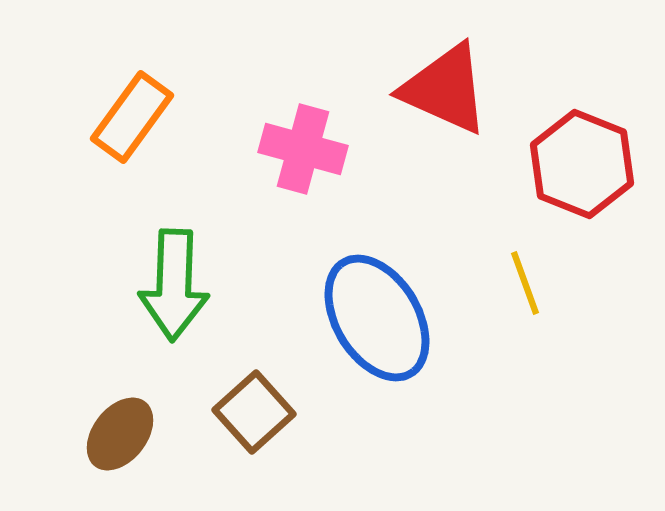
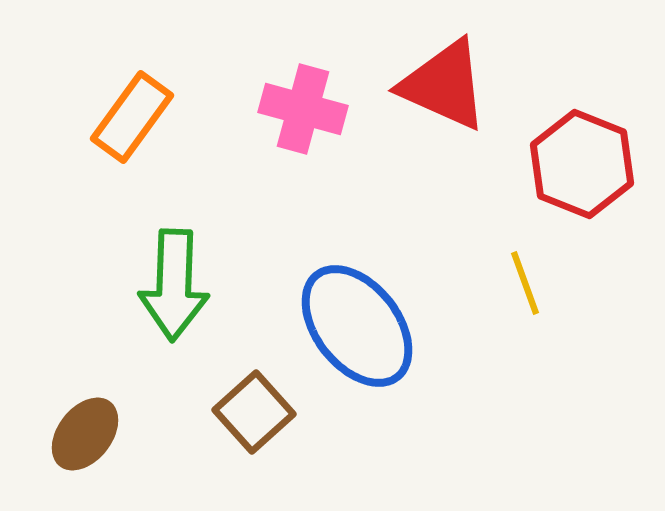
red triangle: moved 1 px left, 4 px up
pink cross: moved 40 px up
blue ellipse: moved 20 px left, 8 px down; rotated 7 degrees counterclockwise
brown ellipse: moved 35 px left
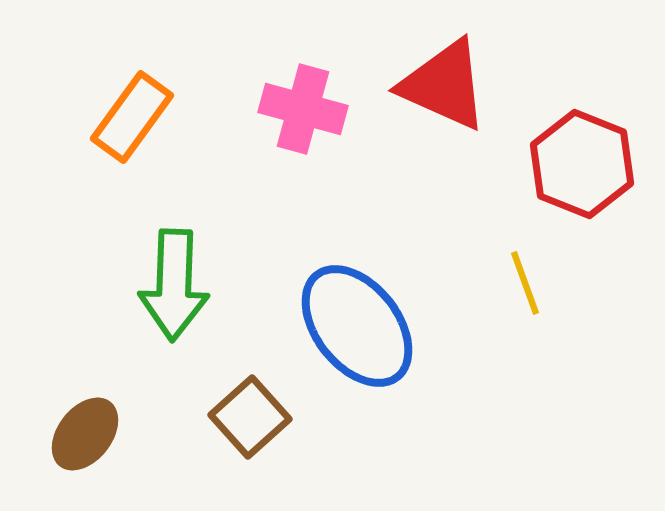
brown square: moved 4 px left, 5 px down
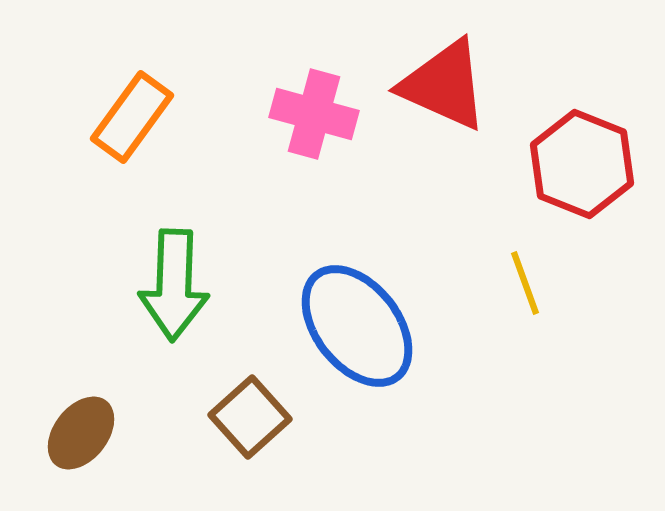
pink cross: moved 11 px right, 5 px down
brown ellipse: moved 4 px left, 1 px up
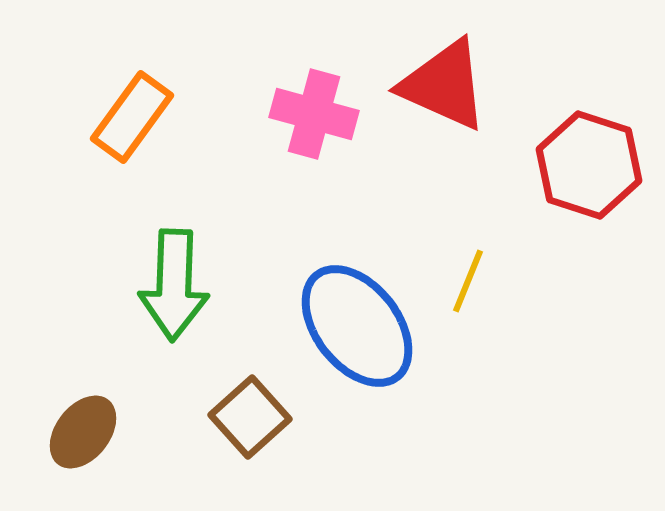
red hexagon: moved 7 px right, 1 px down; rotated 4 degrees counterclockwise
yellow line: moved 57 px left, 2 px up; rotated 42 degrees clockwise
brown ellipse: moved 2 px right, 1 px up
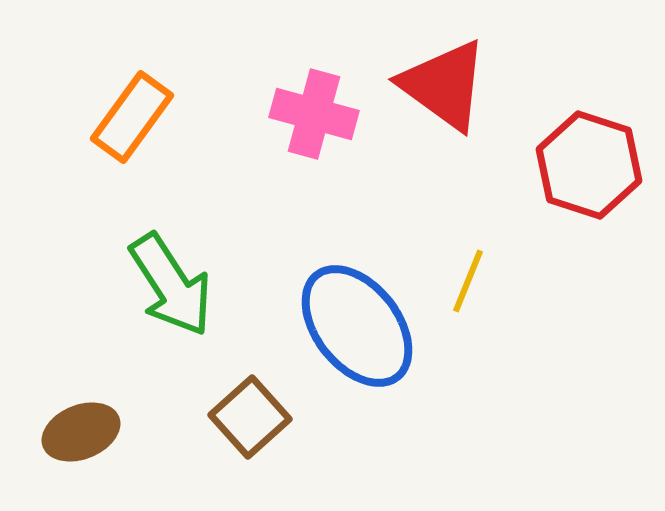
red triangle: rotated 12 degrees clockwise
green arrow: moved 3 px left; rotated 35 degrees counterclockwise
brown ellipse: moved 2 px left; rotated 30 degrees clockwise
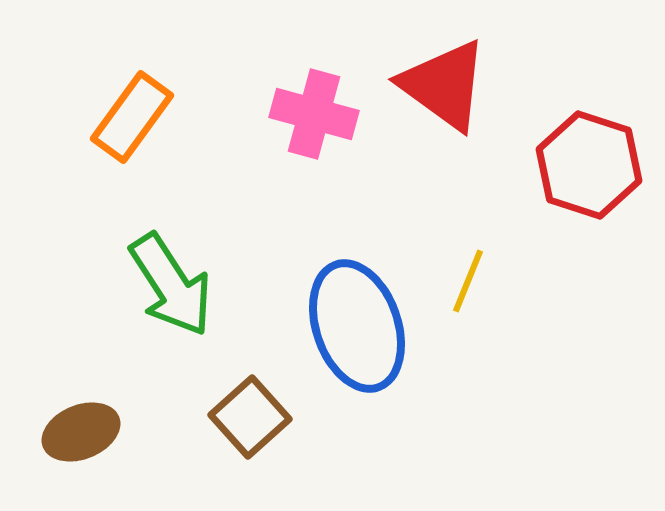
blue ellipse: rotated 19 degrees clockwise
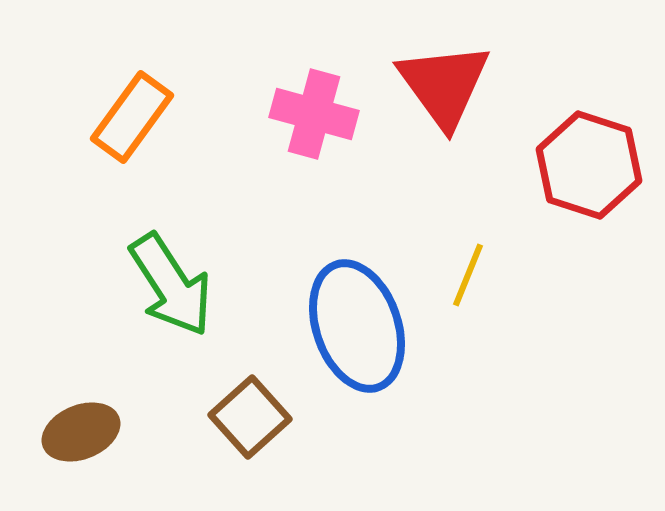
red triangle: rotated 18 degrees clockwise
yellow line: moved 6 px up
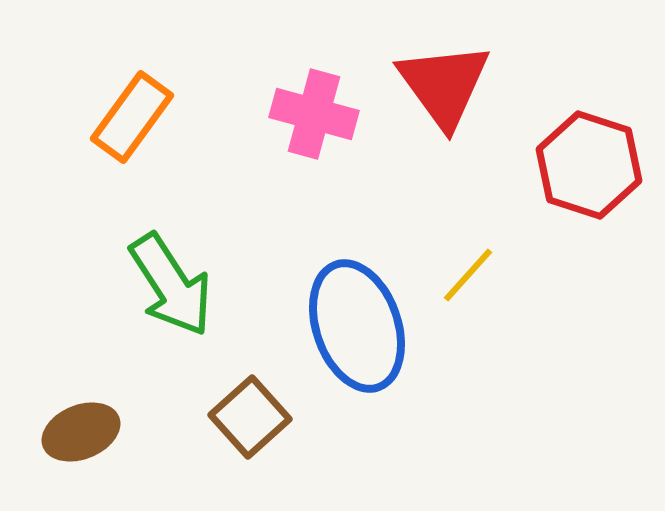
yellow line: rotated 20 degrees clockwise
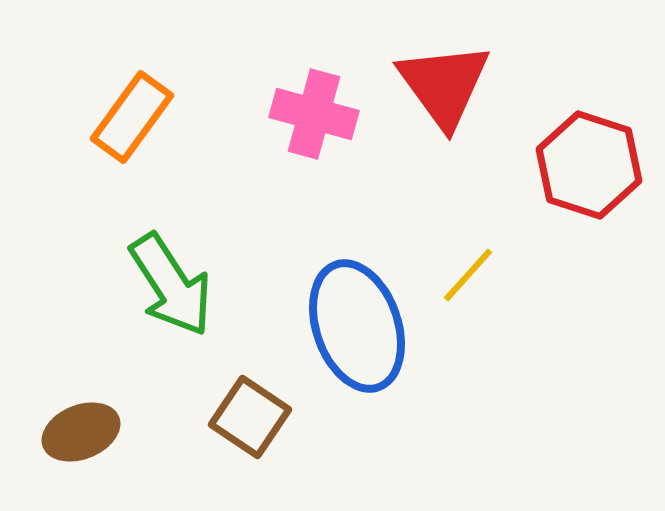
brown square: rotated 14 degrees counterclockwise
